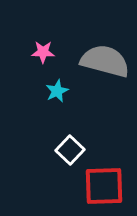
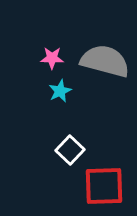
pink star: moved 9 px right, 6 px down
cyan star: moved 3 px right
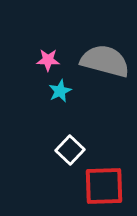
pink star: moved 4 px left, 2 px down
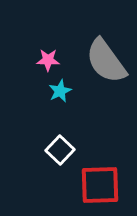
gray semicircle: moved 1 px right; rotated 141 degrees counterclockwise
white square: moved 10 px left
red square: moved 4 px left, 1 px up
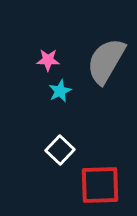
gray semicircle: rotated 66 degrees clockwise
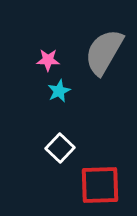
gray semicircle: moved 2 px left, 9 px up
cyan star: moved 1 px left
white square: moved 2 px up
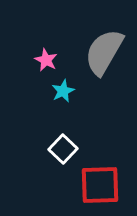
pink star: moved 2 px left; rotated 25 degrees clockwise
cyan star: moved 4 px right
white square: moved 3 px right, 1 px down
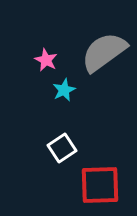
gray semicircle: rotated 24 degrees clockwise
cyan star: moved 1 px right, 1 px up
white square: moved 1 px left, 1 px up; rotated 12 degrees clockwise
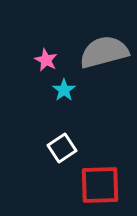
gray semicircle: rotated 21 degrees clockwise
cyan star: rotated 10 degrees counterclockwise
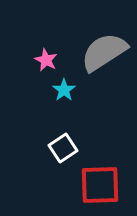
gray semicircle: rotated 18 degrees counterclockwise
white square: moved 1 px right
